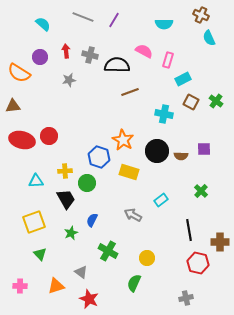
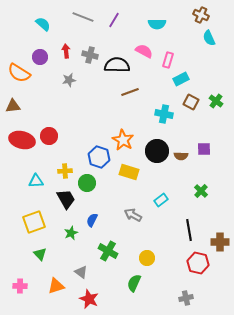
cyan semicircle at (164, 24): moved 7 px left
cyan rectangle at (183, 79): moved 2 px left
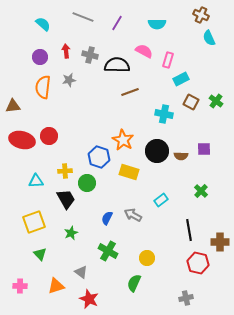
purple line at (114, 20): moved 3 px right, 3 px down
orange semicircle at (19, 73): moved 24 px right, 14 px down; rotated 65 degrees clockwise
blue semicircle at (92, 220): moved 15 px right, 2 px up
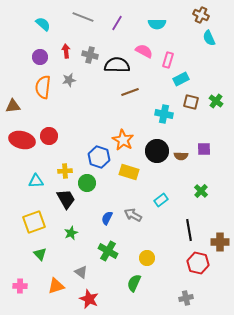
brown square at (191, 102): rotated 14 degrees counterclockwise
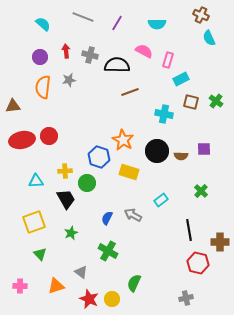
red ellipse at (22, 140): rotated 25 degrees counterclockwise
yellow circle at (147, 258): moved 35 px left, 41 px down
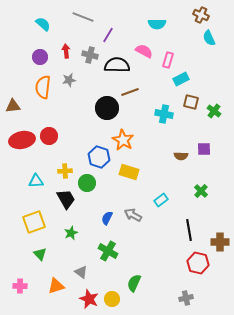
purple line at (117, 23): moved 9 px left, 12 px down
green cross at (216, 101): moved 2 px left, 10 px down
black circle at (157, 151): moved 50 px left, 43 px up
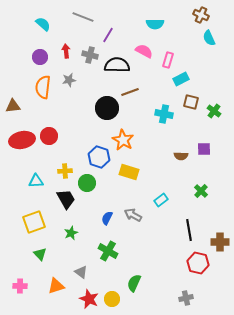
cyan semicircle at (157, 24): moved 2 px left
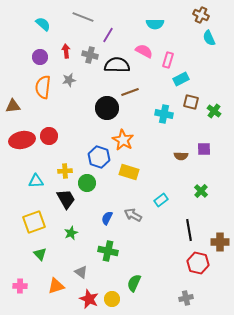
green cross at (108, 251): rotated 18 degrees counterclockwise
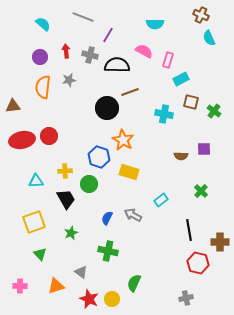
green circle at (87, 183): moved 2 px right, 1 px down
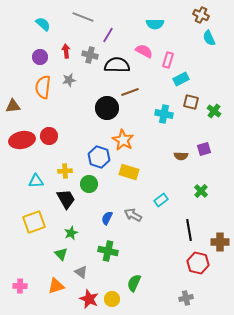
purple square at (204, 149): rotated 16 degrees counterclockwise
green triangle at (40, 254): moved 21 px right
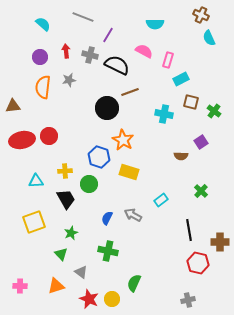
black semicircle at (117, 65): rotated 25 degrees clockwise
purple square at (204, 149): moved 3 px left, 7 px up; rotated 16 degrees counterclockwise
gray cross at (186, 298): moved 2 px right, 2 px down
